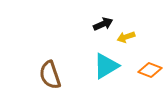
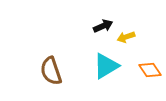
black arrow: moved 2 px down
orange diamond: rotated 35 degrees clockwise
brown semicircle: moved 1 px right, 4 px up
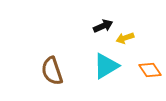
yellow arrow: moved 1 px left, 1 px down
brown semicircle: moved 1 px right
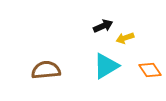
brown semicircle: moved 6 px left, 1 px up; rotated 104 degrees clockwise
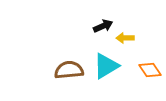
yellow arrow: rotated 18 degrees clockwise
brown semicircle: moved 23 px right
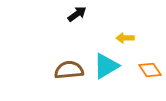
black arrow: moved 26 px left, 12 px up; rotated 12 degrees counterclockwise
